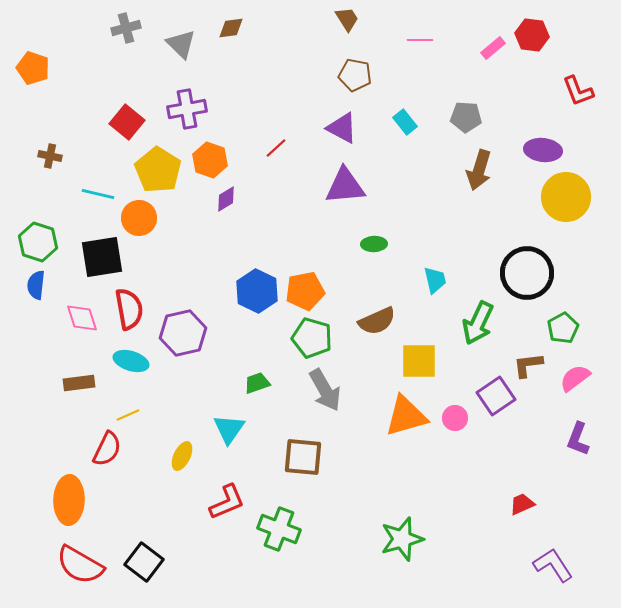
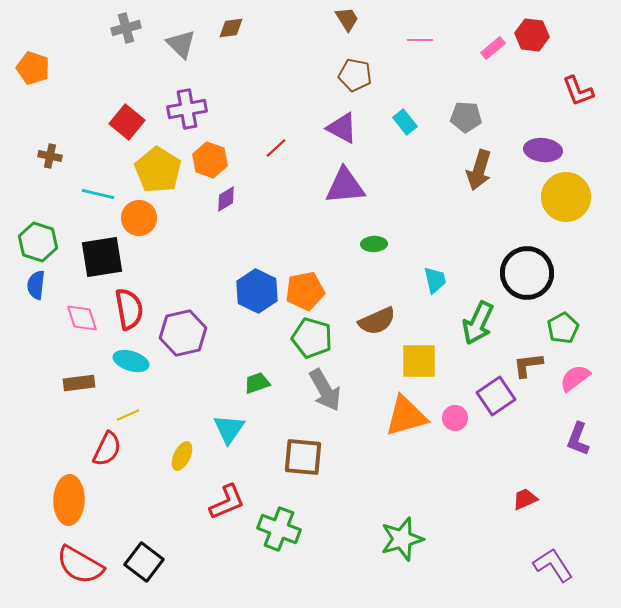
red trapezoid at (522, 504): moved 3 px right, 5 px up
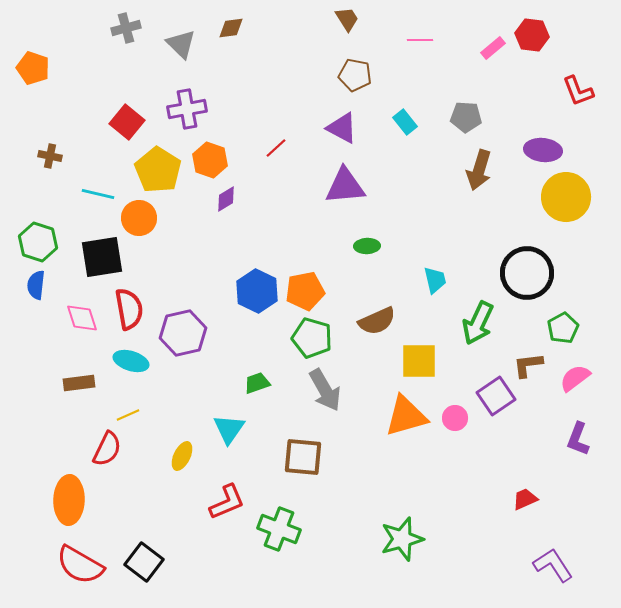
green ellipse at (374, 244): moved 7 px left, 2 px down
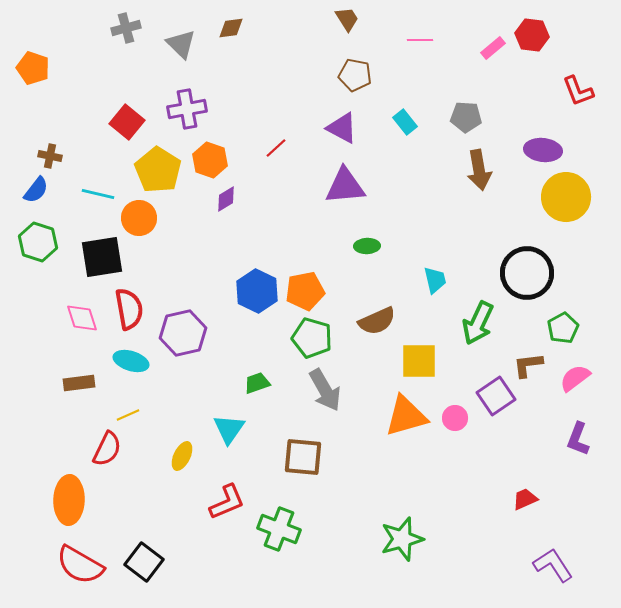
brown arrow at (479, 170): rotated 27 degrees counterclockwise
blue semicircle at (36, 285): moved 95 px up; rotated 148 degrees counterclockwise
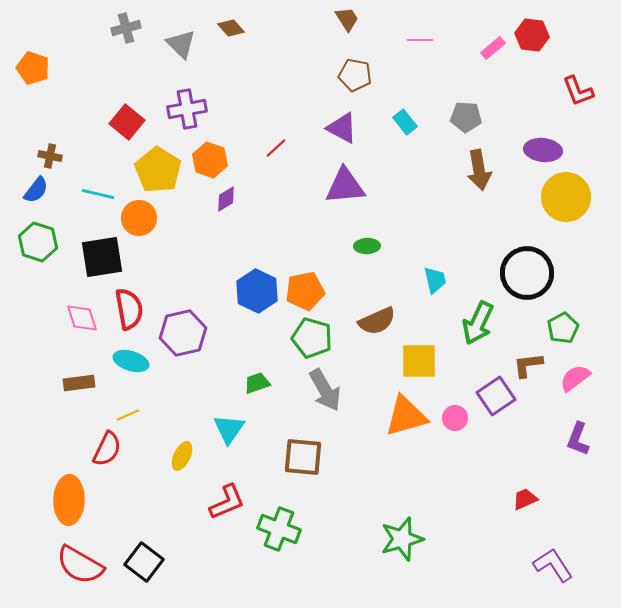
brown diamond at (231, 28): rotated 56 degrees clockwise
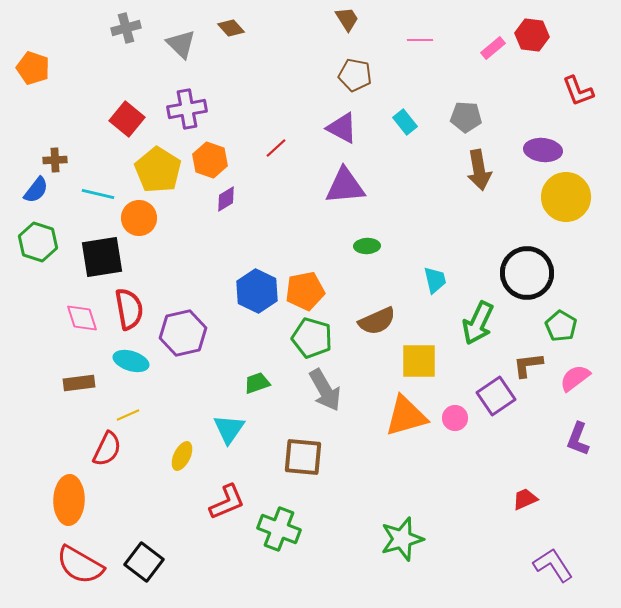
red square at (127, 122): moved 3 px up
brown cross at (50, 156): moved 5 px right, 4 px down; rotated 15 degrees counterclockwise
green pentagon at (563, 328): moved 2 px left, 2 px up; rotated 12 degrees counterclockwise
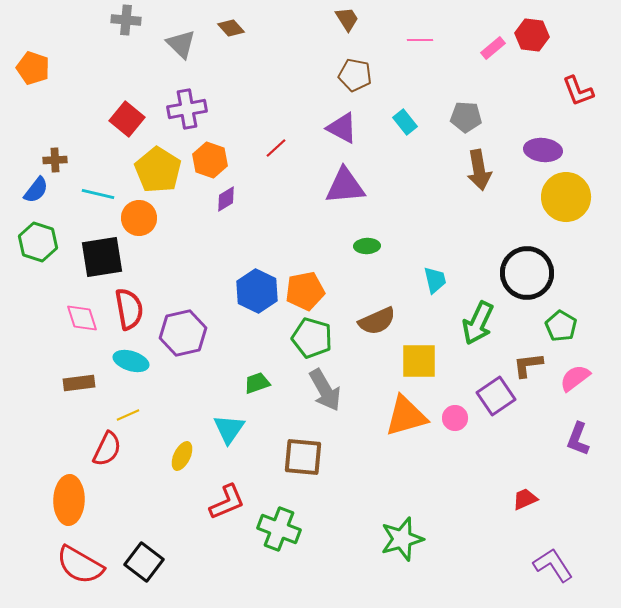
gray cross at (126, 28): moved 8 px up; rotated 20 degrees clockwise
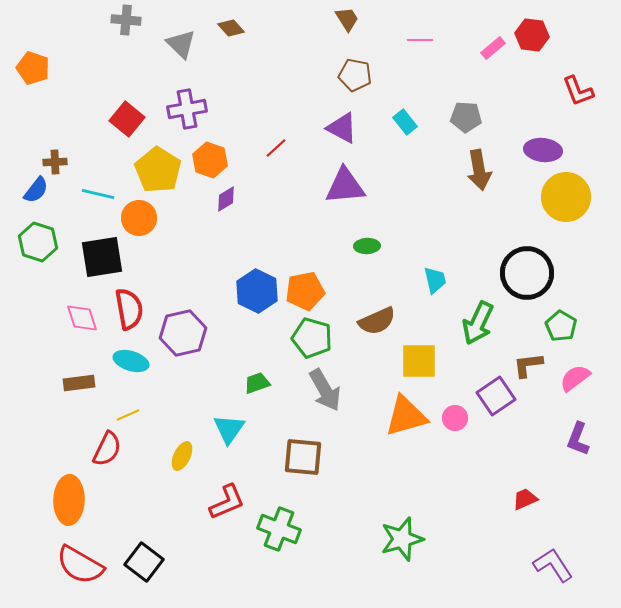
brown cross at (55, 160): moved 2 px down
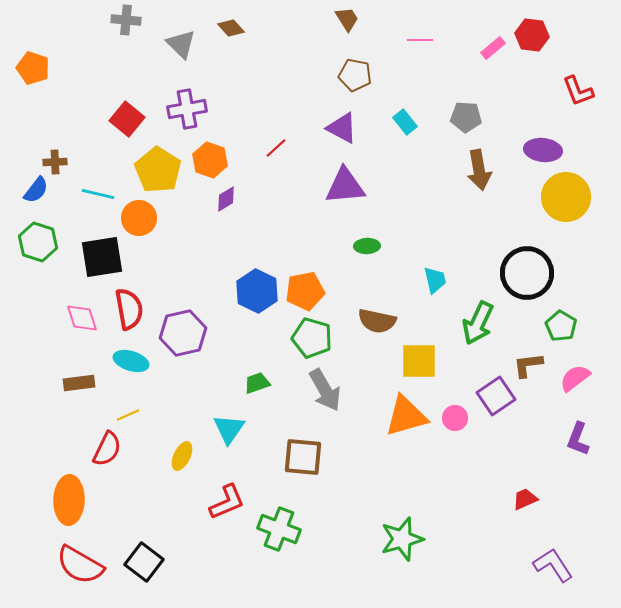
brown semicircle at (377, 321): rotated 36 degrees clockwise
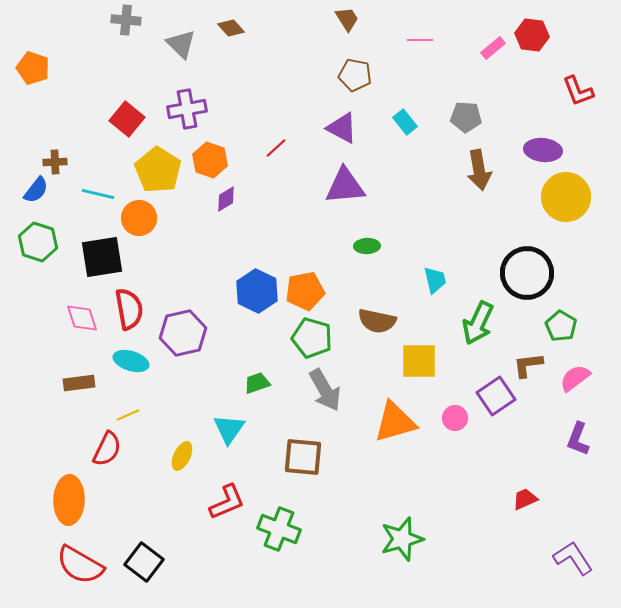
orange triangle at (406, 416): moved 11 px left, 6 px down
purple L-shape at (553, 565): moved 20 px right, 7 px up
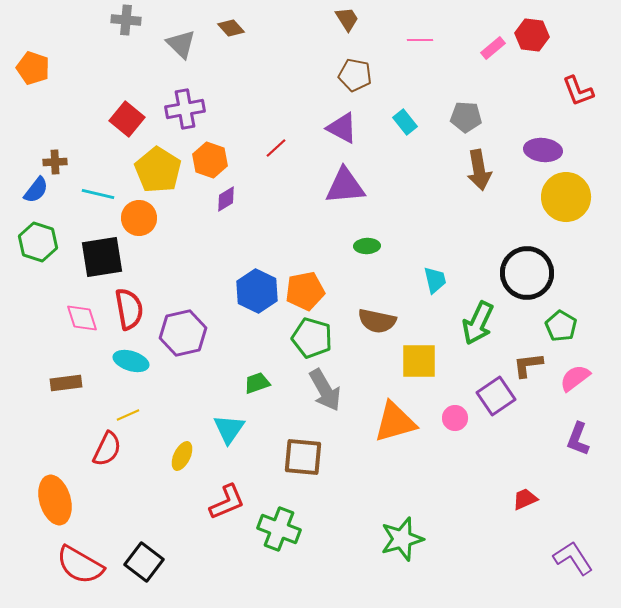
purple cross at (187, 109): moved 2 px left
brown rectangle at (79, 383): moved 13 px left
orange ellipse at (69, 500): moved 14 px left; rotated 18 degrees counterclockwise
